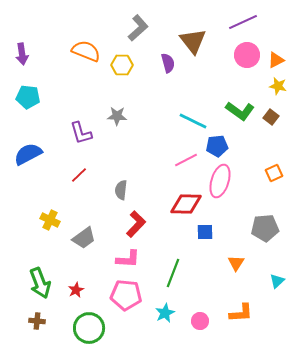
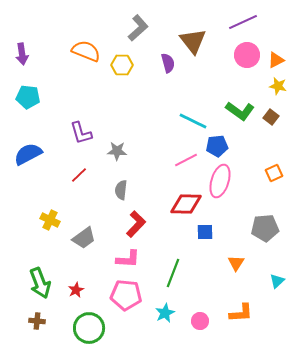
gray star at (117, 116): moved 35 px down
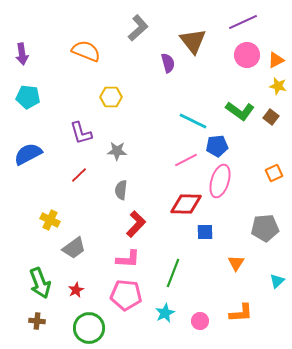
yellow hexagon at (122, 65): moved 11 px left, 32 px down
gray trapezoid at (84, 238): moved 10 px left, 10 px down
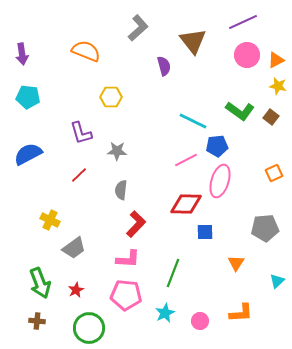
purple semicircle at (168, 63): moved 4 px left, 3 px down
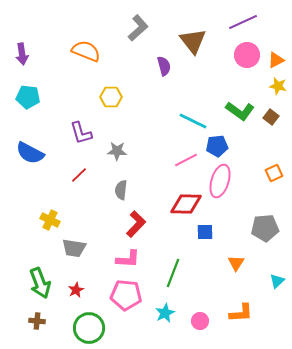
blue semicircle at (28, 154): moved 2 px right, 1 px up; rotated 124 degrees counterclockwise
gray trapezoid at (74, 248): rotated 45 degrees clockwise
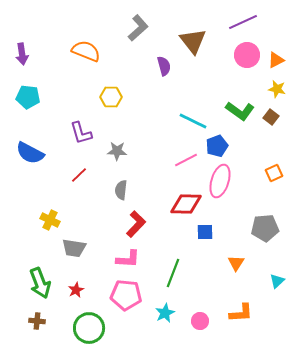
yellow star at (278, 86): moved 1 px left, 3 px down
blue pentagon at (217, 146): rotated 15 degrees counterclockwise
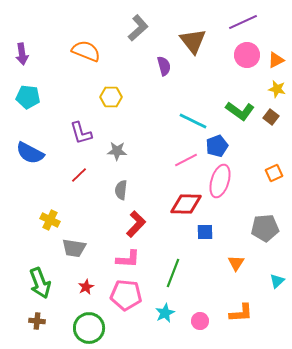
red star at (76, 290): moved 10 px right, 3 px up
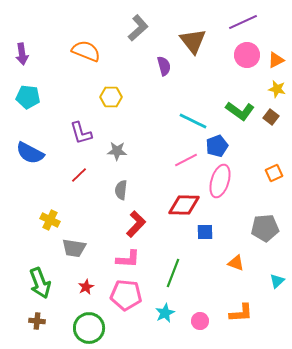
red diamond at (186, 204): moved 2 px left, 1 px down
orange triangle at (236, 263): rotated 42 degrees counterclockwise
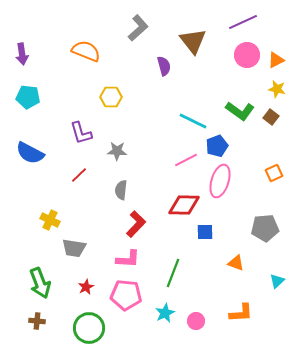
pink circle at (200, 321): moved 4 px left
